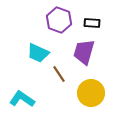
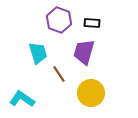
cyan trapezoid: rotated 130 degrees counterclockwise
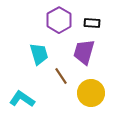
purple hexagon: rotated 10 degrees clockwise
cyan trapezoid: moved 1 px right, 1 px down
brown line: moved 2 px right, 2 px down
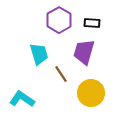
brown line: moved 2 px up
